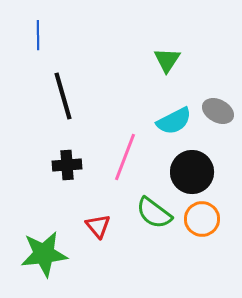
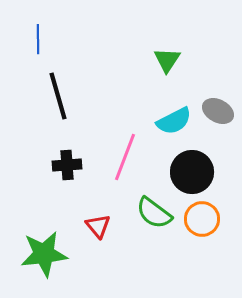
blue line: moved 4 px down
black line: moved 5 px left
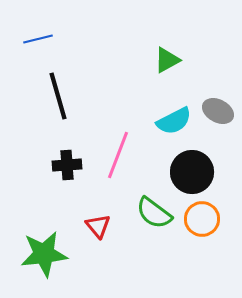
blue line: rotated 76 degrees clockwise
green triangle: rotated 28 degrees clockwise
pink line: moved 7 px left, 2 px up
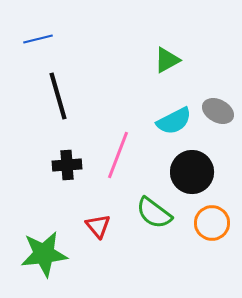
orange circle: moved 10 px right, 4 px down
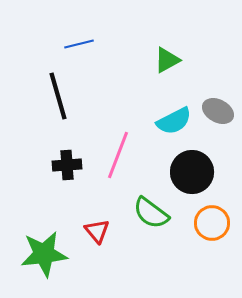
blue line: moved 41 px right, 5 px down
green semicircle: moved 3 px left
red triangle: moved 1 px left, 5 px down
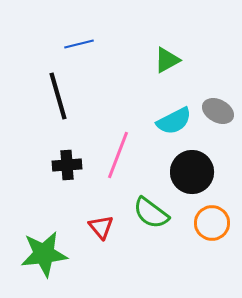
red triangle: moved 4 px right, 4 px up
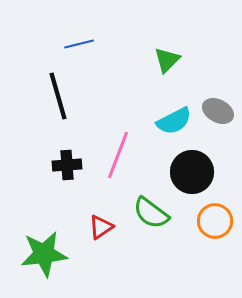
green triangle: rotated 16 degrees counterclockwise
orange circle: moved 3 px right, 2 px up
red triangle: rotated 36 degrees clockwise
